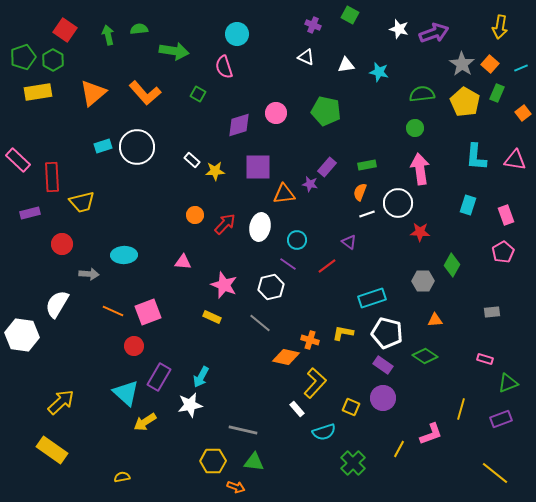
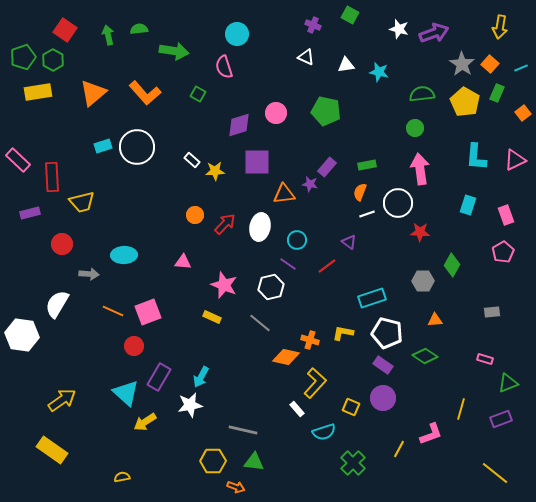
pink triangle at (515, 160): rotated 35 degrees counterclockwise
purple square at (258, 167): moved 1 px left, 5 px up
yellow arrow at (61, 402): moved 1 px right, 2 px up; rotated 8 degrees clockwise
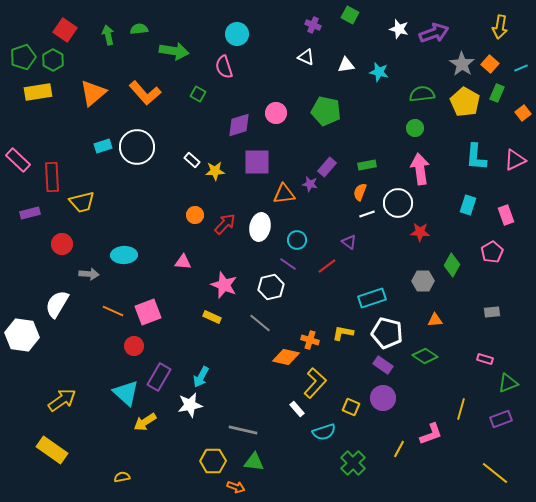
pink pentagon at (503, 252): moved 11 px left
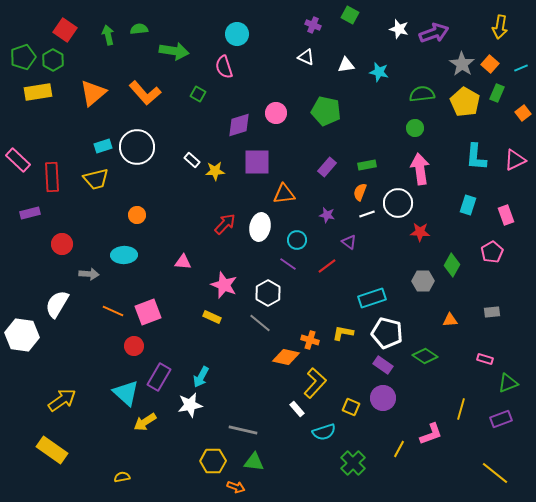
purple star at (310, 184): moved 17 px right, 31 px down
yellow trapezoid at (82, 202): moved 14 px right, 23 px up
orange circle at (195, 215): moved 58 px left
white hexagon at (271, 287): moved 3 px left, 6 px down; rotated 15 degrees counterclockwise
orange triangle at (435, 320): moved 15 px right
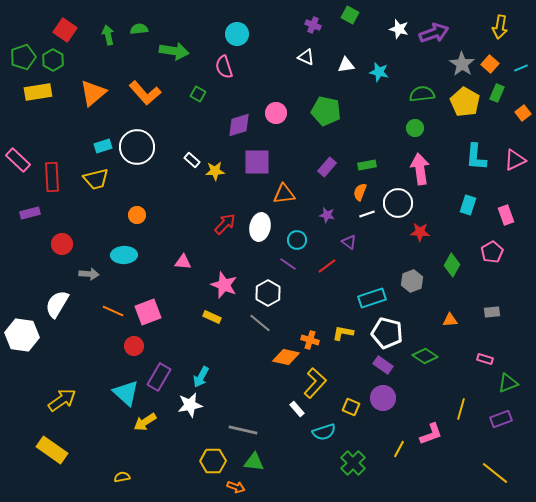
gray hexagon at (423, 281): moved 11 px left; rotated 20 degrees counterclockwise
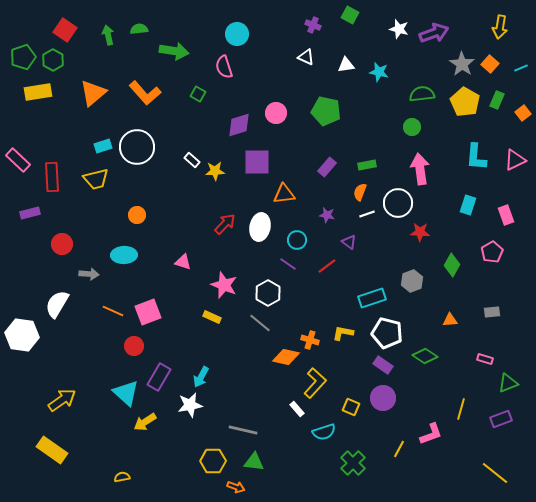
green rectangle at (497, 93): moved 7 px down
green circle at (415, 128): moved 3 px left, 1 px up
pink triangle at (183, 262): rotated 12 degrees clockwise
